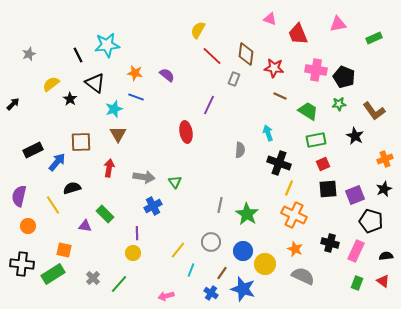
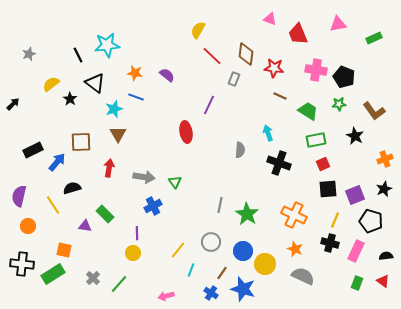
yellow line at (289, 188): moved 46 px right, 32 px down
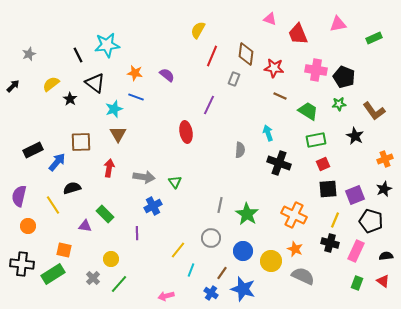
red line at (212, 56): rotated 70 degrees clockwise
black arrow at (13, 104): moved 18 px up
gray circle at (211, 242): moved 4 px up
yellow circle at (133, 253): moved 22 px left, 6 px down
yellow circle at (265, 264): moved 6 px right, 3 px up
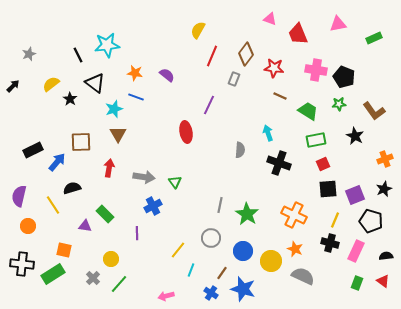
brown diamond at (246, 54): rotated 30 degrees clockwise
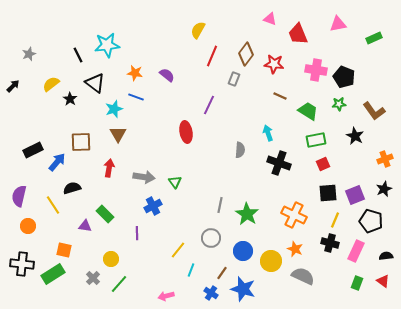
red star at (274, 68): moved 4 px up
black square at (328, 189): moved 4 px down
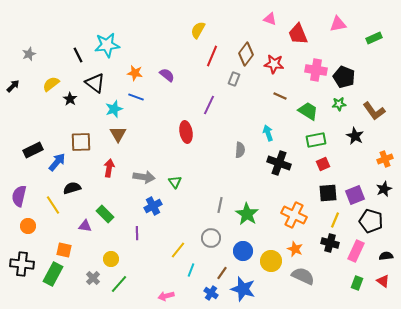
green rectangle at (53, 274): rotated 30 degrees counterclockwise
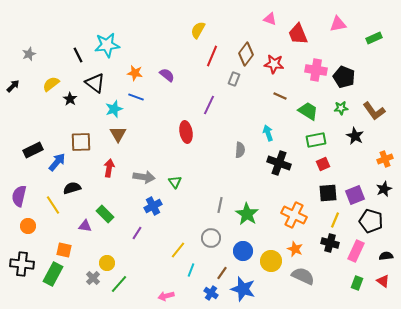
green star at (339, 104): moved 2 px right, 4 px down
purple line at (137, 233): rotated 32 degrees clockwise
yellow circle at (111, 259): moved 4 px left, 4 px down
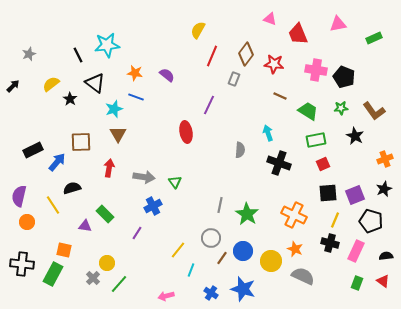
orange circle at (28, 226): moved 1 px left, 4 px up
brown line at (222, 273): moved 15 px up
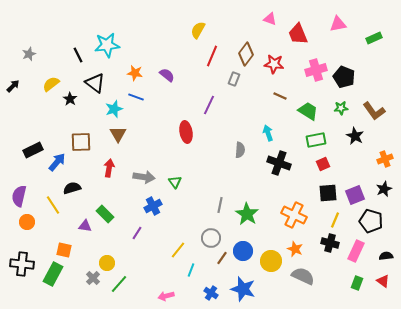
pink cross at (316, 70): rotated 25 degrees counterclockwise
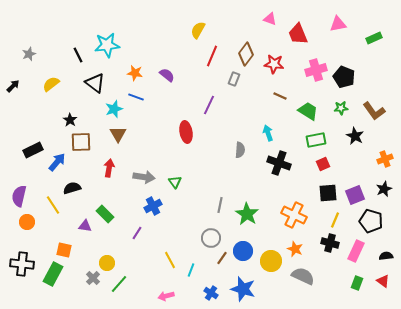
black star at (70, 99): moved 21 px down
yellow line at (178, 250): moved 8 px left, 10 px down; rotated 66 degrees counterclockwise
